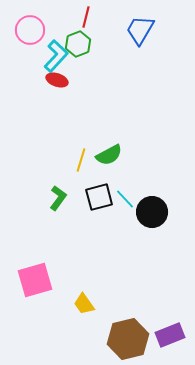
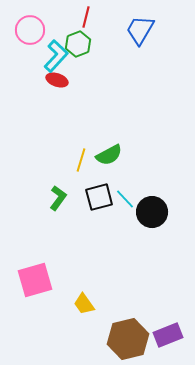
purple rectangle: moved 2 px left
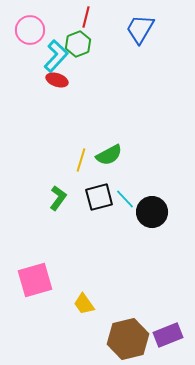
blue trapezoid: moved 1 px up
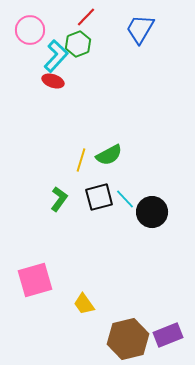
red line: rotated 30 degrees clockwise
red ellipse: moved 4 px left, 1 px down
green L-shape: moved 1 px right, 1 px down
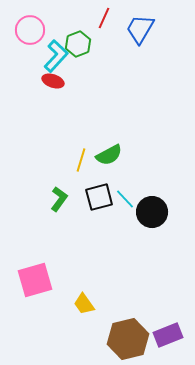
red line: moved 18 px right, 1 px down; rotated 20 degrees counterclockwise
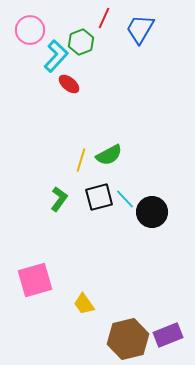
green hexagon: moved 3 px right, 2 px up
red ellipse: moved 16 px right, 3 px down; rotated 20 degrees clockwise
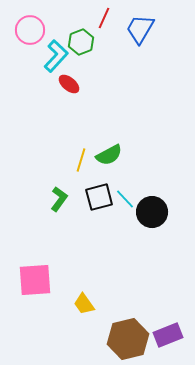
pink square: rotated 12 degrees clockwise
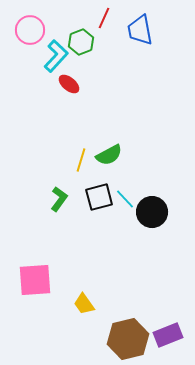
blue trapezoid: moved 1 px down; rotated 40 degrees counterclockwise
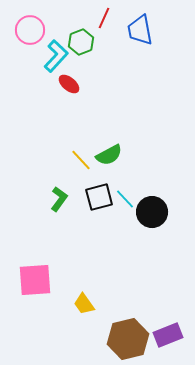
yellow line: rotated 60 degrees counterclockwise
